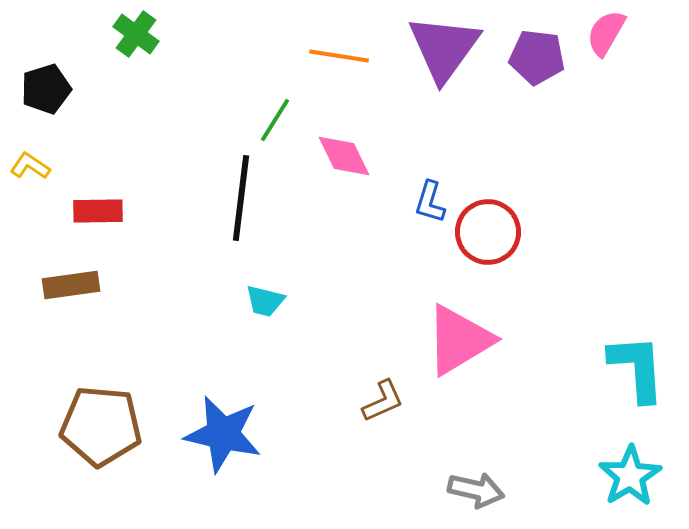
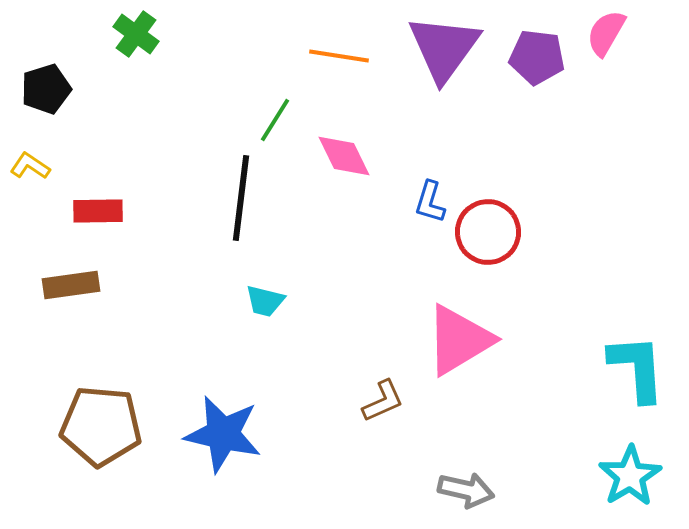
gray arrow: moved 10 px left
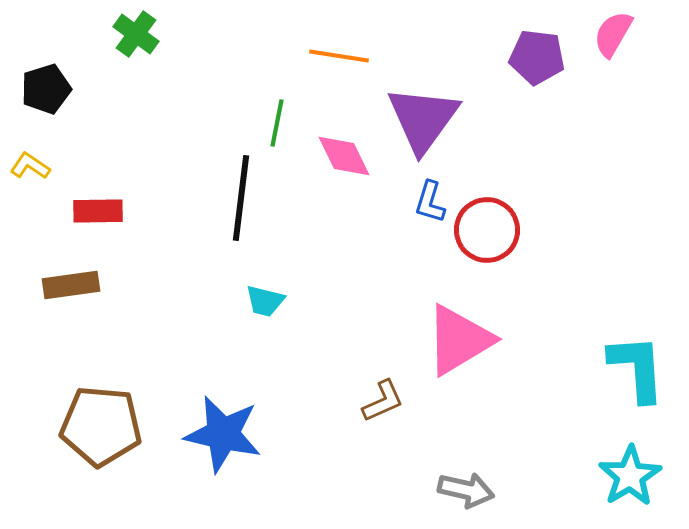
pink semicircle: moved 7 px right, 1 px down
purple triangle: moved 21 px left, 71 px down
green line: moved 2 px right, 3 px down; rotated 21 degrees counterclockwise
red circle: moved 1 px left, 2 px up
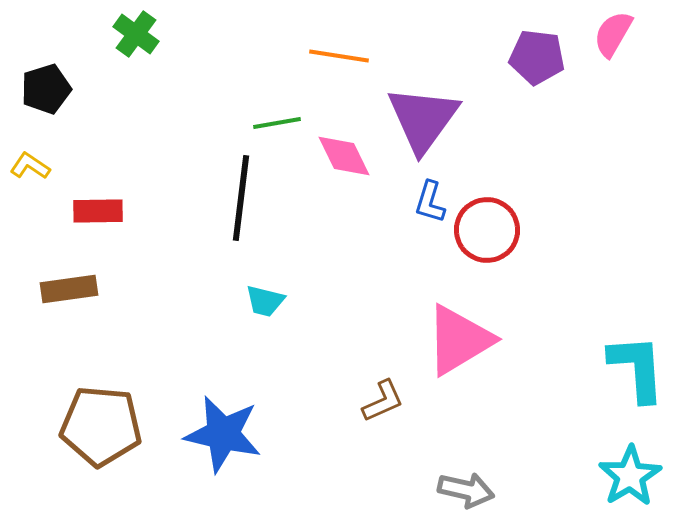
green line: rotated 69 degrees clockwise
brown rectangle: moved 2 px left, 4 px down
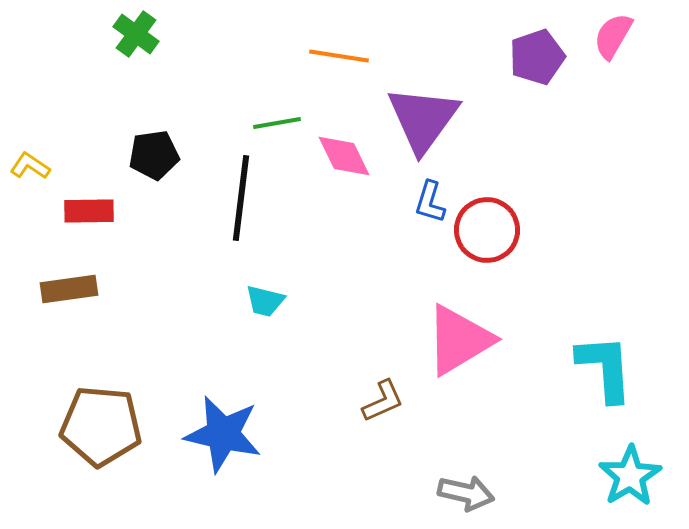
pink semicircle: moved 2 px down
purple pentagon: rotated 26 degrees counterclockwise
black pentagon: moved 108 px right, 66 px down; rotated 9 degrees clockwise
red rectangle: moved 9 px left
cyan L-shape: moved 32 px left
gray arrow: moved 3 px down
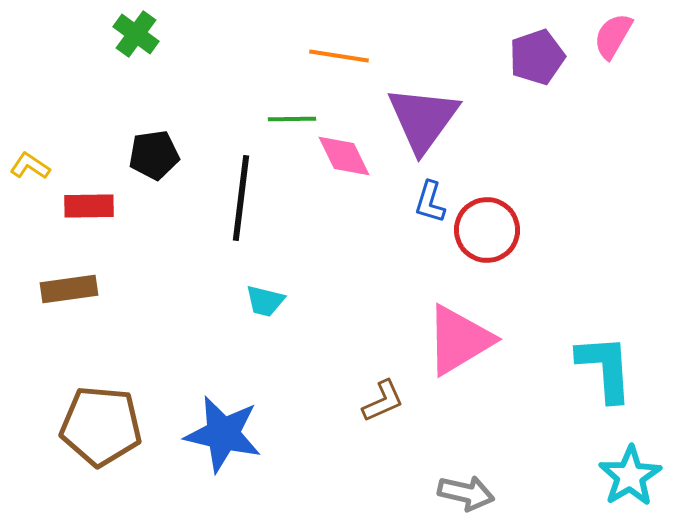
green line: moved 15 px right, 4 px up; rotated 9 degrees clockwise
red rectangle: moved 5 px up
